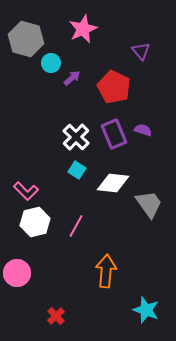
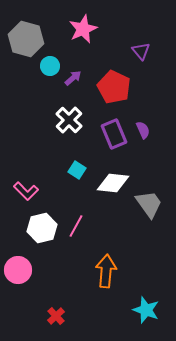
cyan circle: moved 1 px left, 3 px down
purple arrow: moved 1 px right
purple semicircle: rotated 48 degrees clockwise
white cross: moved 7 px left, 17 px up
white hexagon: moved 7 px right, 6 px down
pink circle: moved 1 px right, 3 px up
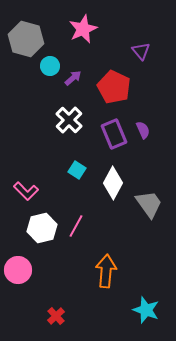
white diamond: rotated 68 degrees counterclockwise
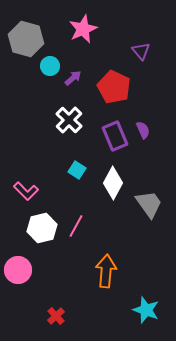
purple rectangle: moved 1 px right, 2 px down
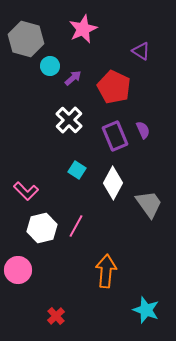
purple triangle: rotated 18 degrees counterclockwise
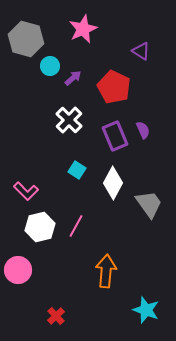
white hexagon: moved 2 px left, 1 px up
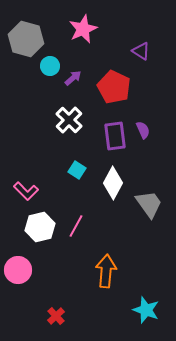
purple rectangle: rotated 16 degrees clockwise
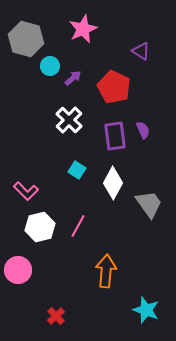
pink line: moved 2 px right
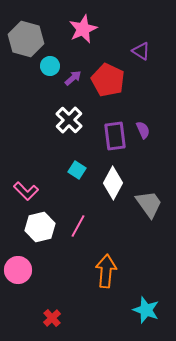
red pentagon: moved 6 px left, 7 px up
red cross: moved 4 px left, 2 px down
